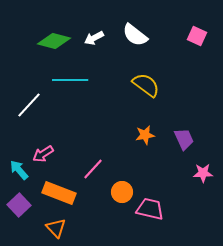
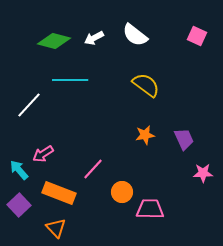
pink trapezoid: rotated 12 degrees counterclockwise
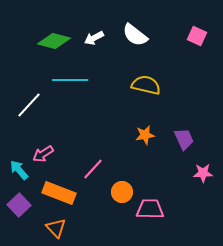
yellow semicircle: rotated 24 degrees counterclockwise
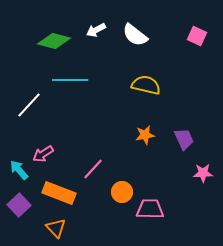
white arrow: moved 2 px right, 8 px up
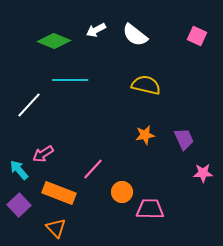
green diamond: rotated 8 degrees clockwise
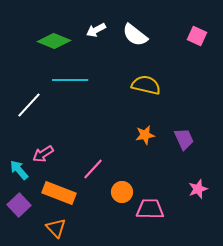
pink star: moved 5 px left, 16 px down; rotated 18 degrees counterclockwise
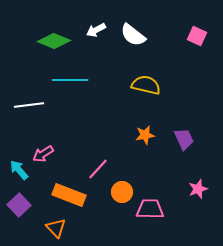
white semicircle: moved 2 px left
white line: rotated 40 degrees clockwise
pink line: moved 5 px right
orange rectangle: moved 10 px right, 2 px down
